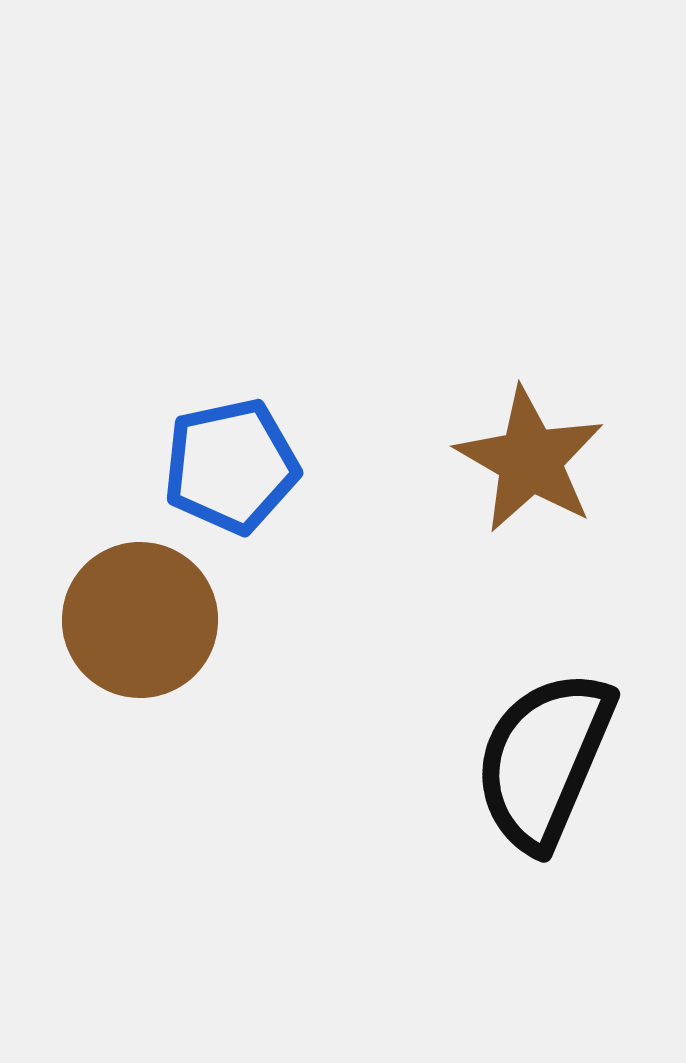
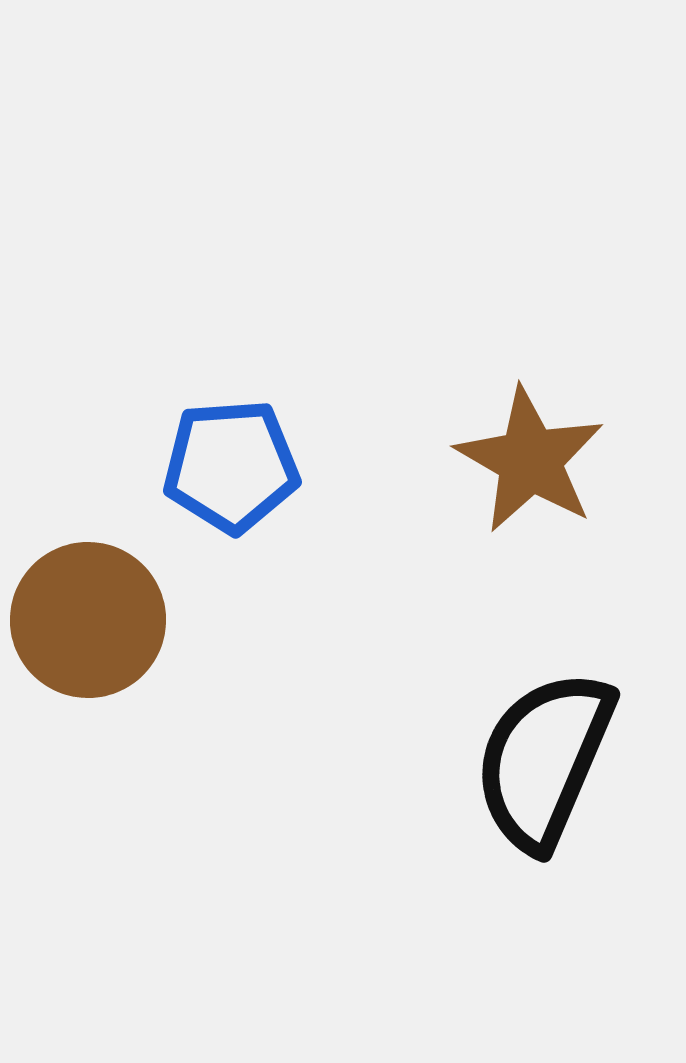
blue pentagon: rotated 8 degrees clockwise
brown circle: moved 52 px left
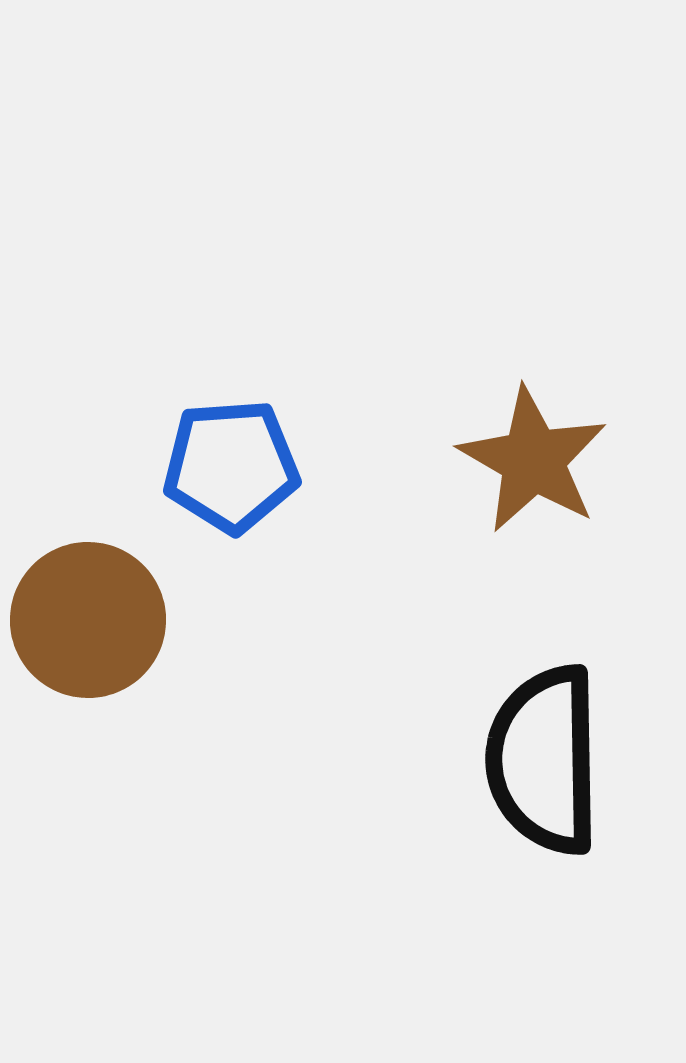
brown star: moved 3 px right
black semicircle: rotated 24 degrees counterclockwise
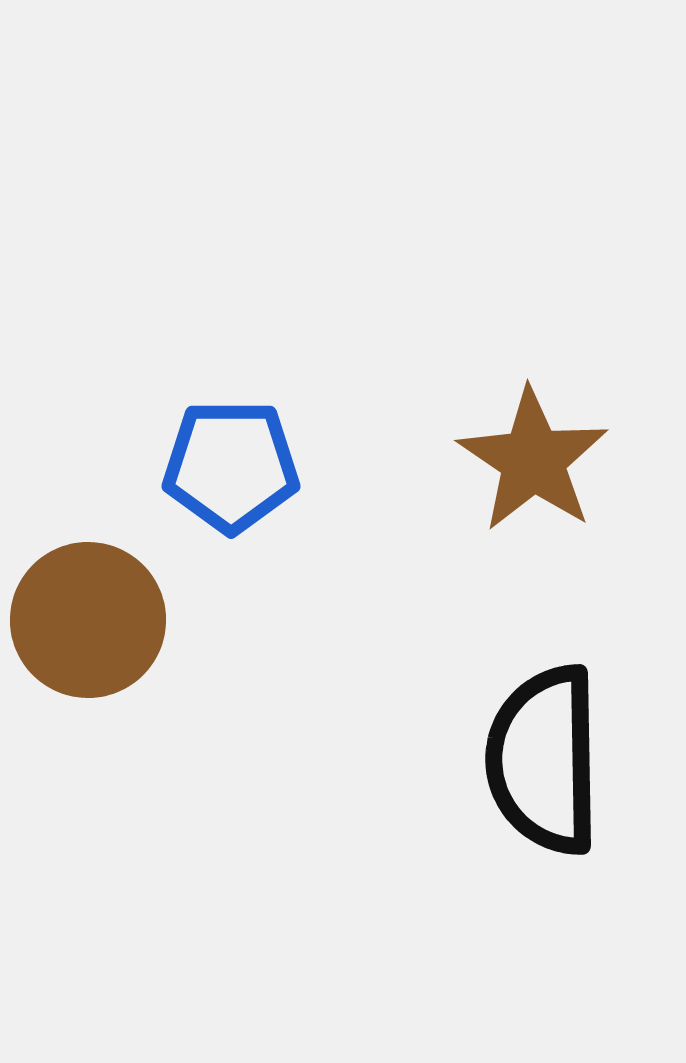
brown star: rotated 4 degrees clockwise
blue pentagon: rotated 4 degrees clockwise
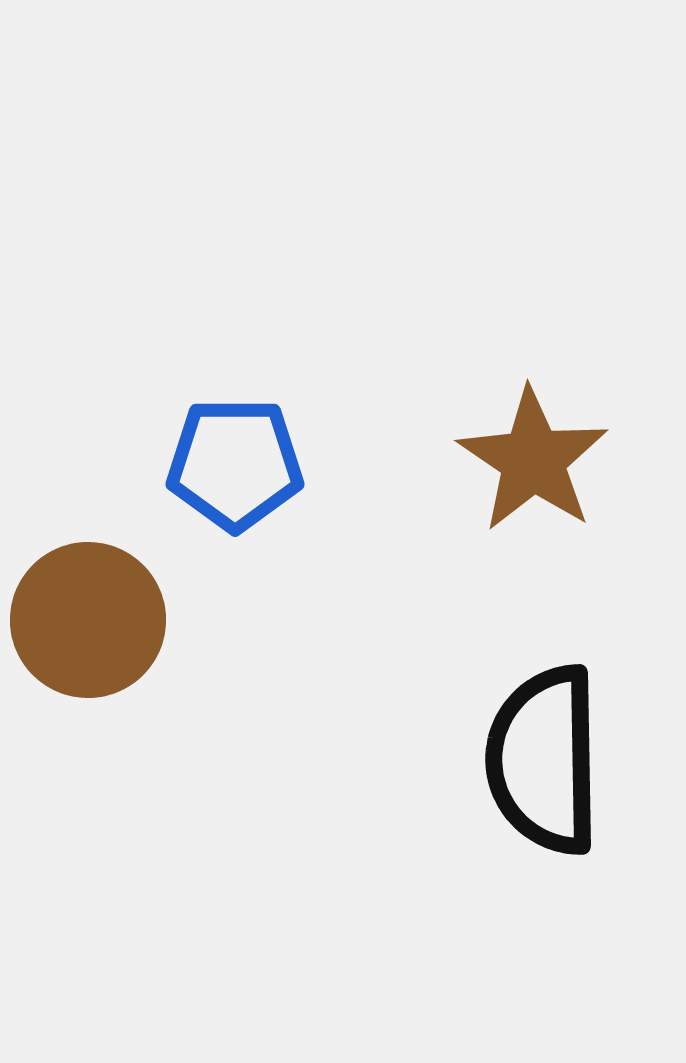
blue pentagon: moved 4 px right, 2 px up
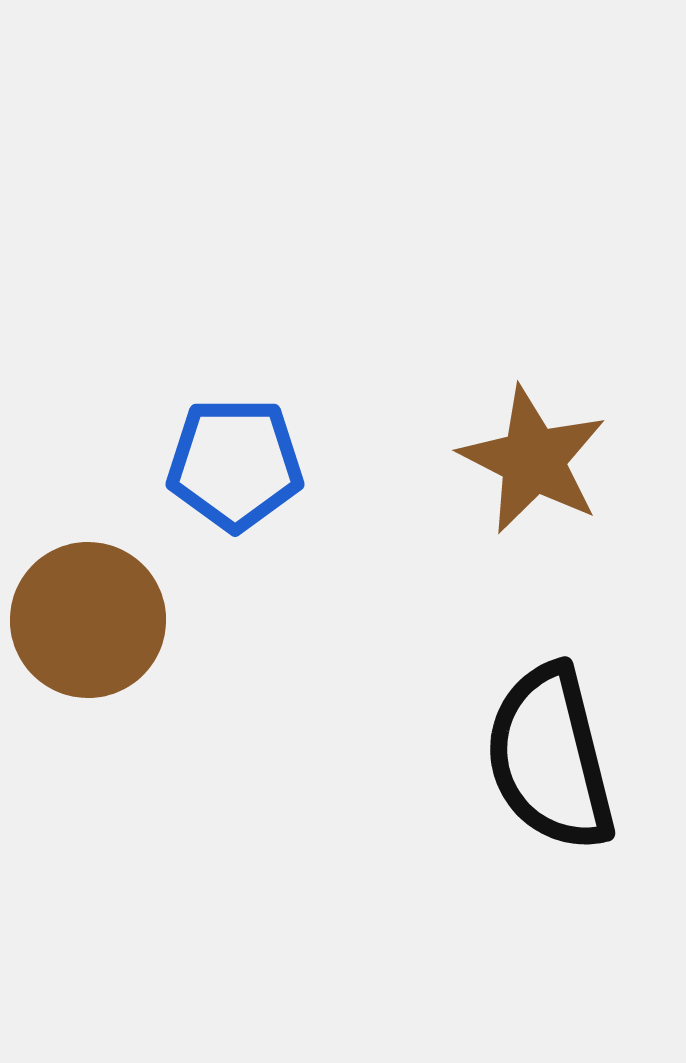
brown star: rotated 7 degrees counterclockwise
black semicircle: moved 6 px right, 2 px up; rotated 13 degrees counterclockwise
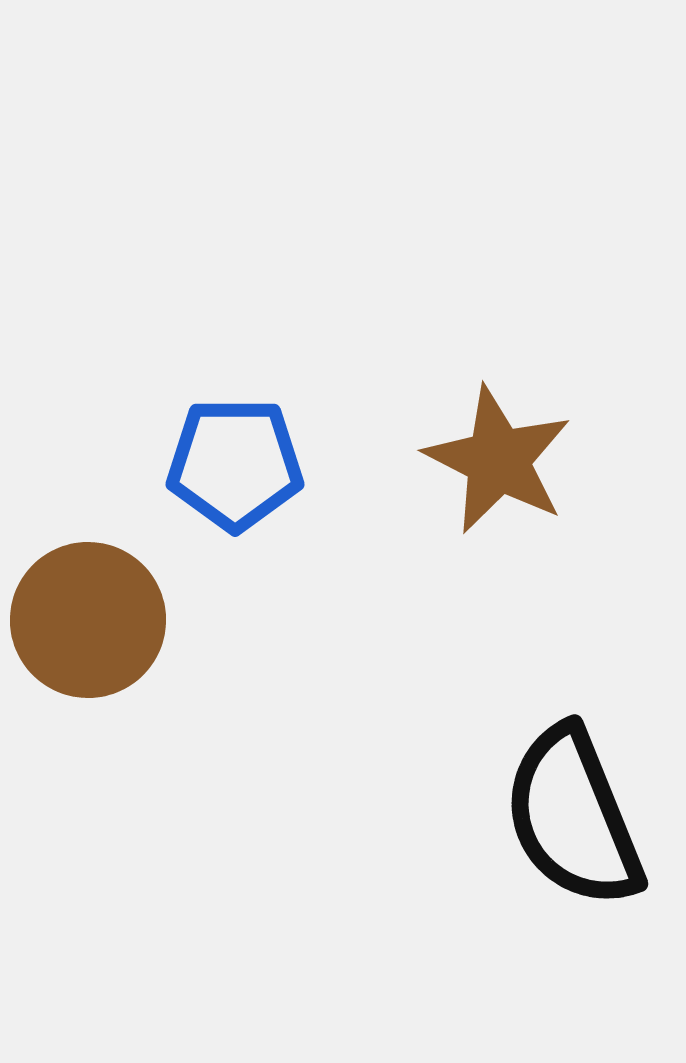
brown star: moved 35 px left
black semicircle: moved 23 px right, 59 px down; rotated 8 degrees counterclockwise
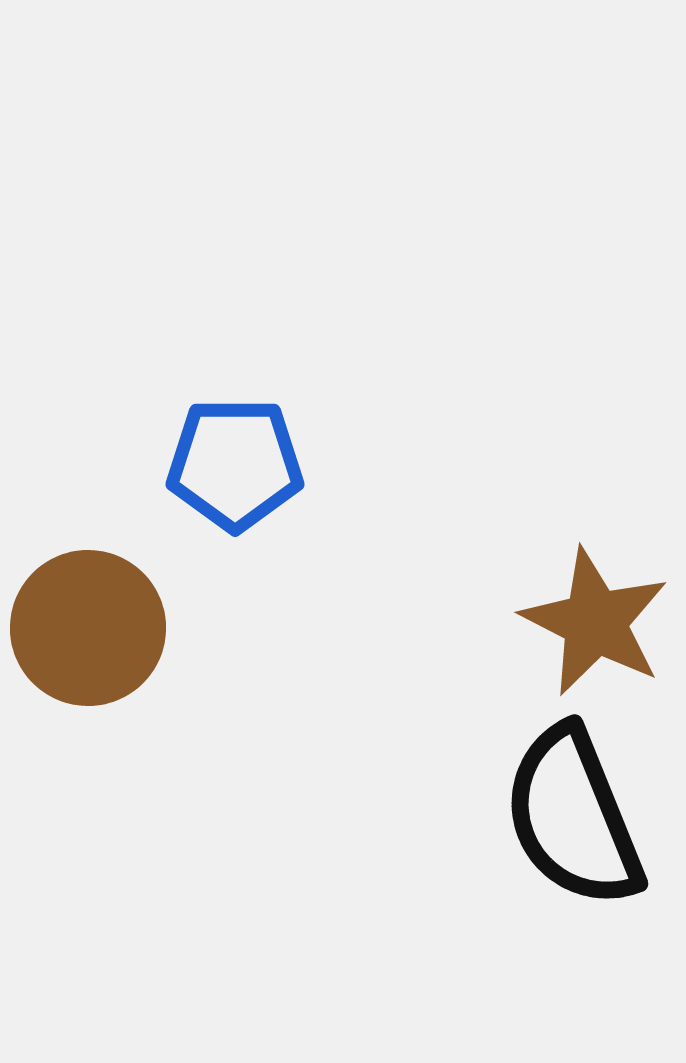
brown star: moved 97 px right, 162 px down
brown circle: moved 8 px down
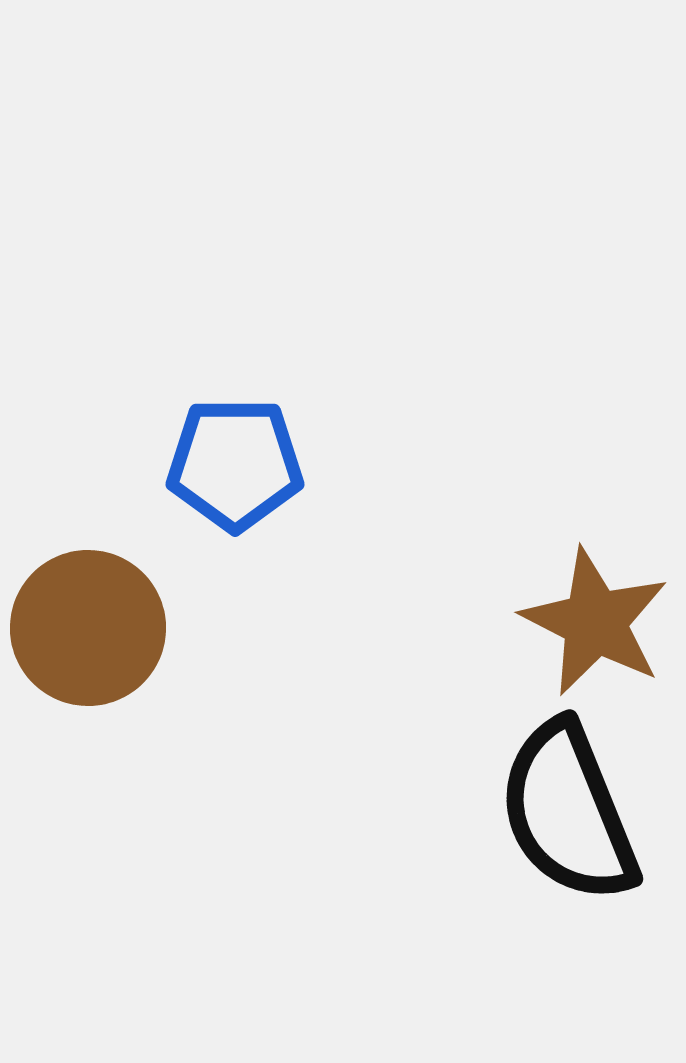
black semicircle: moved 5 px left, 5 px up
